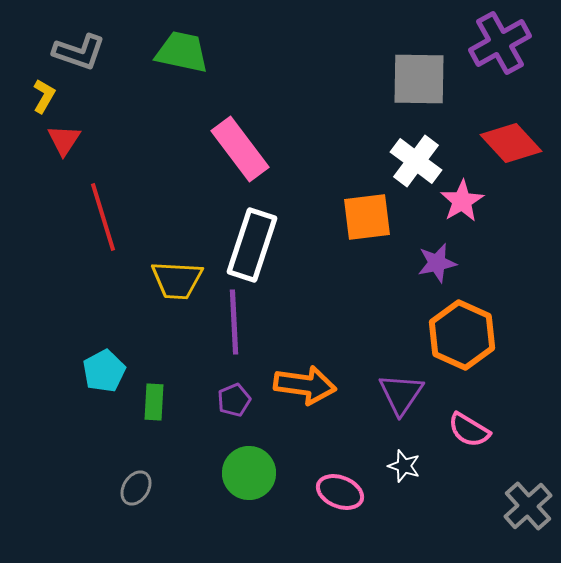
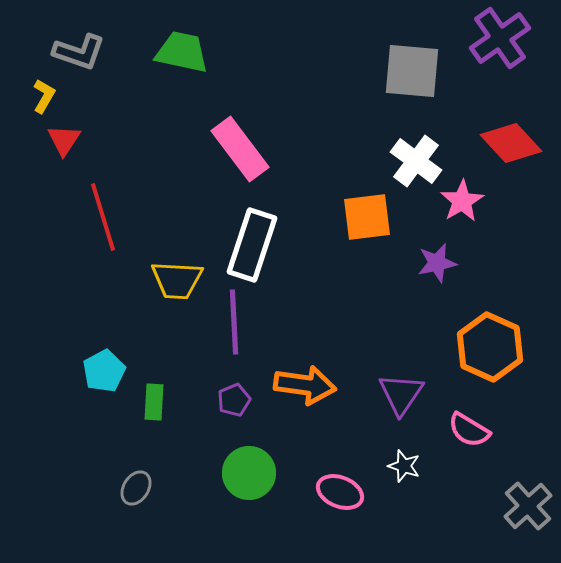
purple cross: moved 5 px up; rotated 6 degrees counterclockwise
gray square: moved 7 px left, 8 px up; rotated 4 degrees clockwise
orange hexagon: moved 28 px right, 12 px down
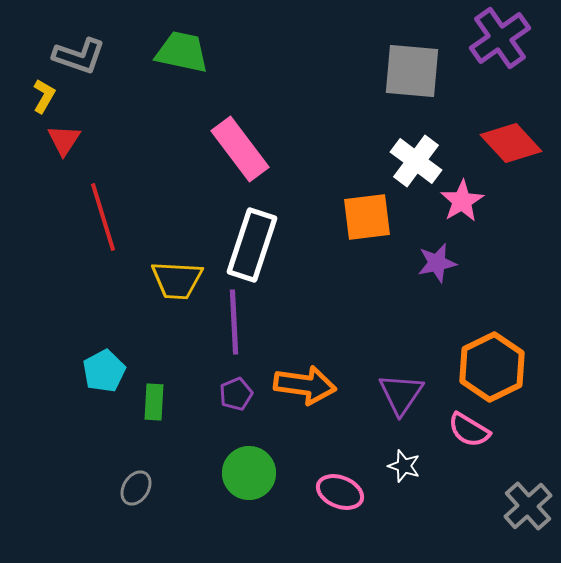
gray L-shape: moved 4 px down
orange hexagon: moved 2 px right, 20 px down; rotated 10 degrees clockwise
purple pentagon: moved 2 px right, 6 px up
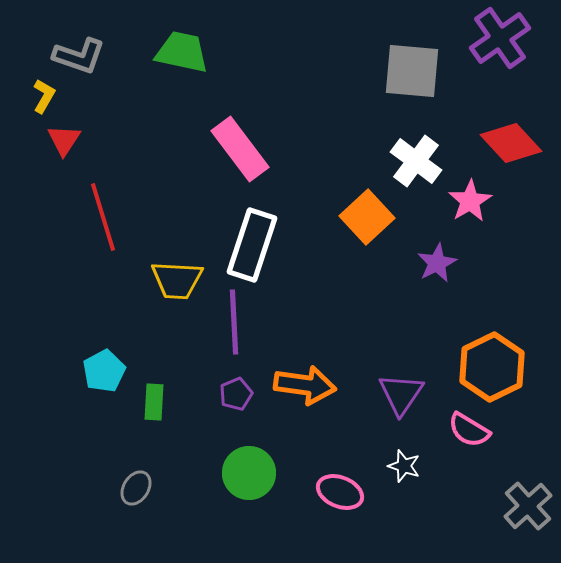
pink star: moved 8 px right
orange square: rotated 36 degrees counterclockwise
purple star: rotated 15 degrees counterclockwise
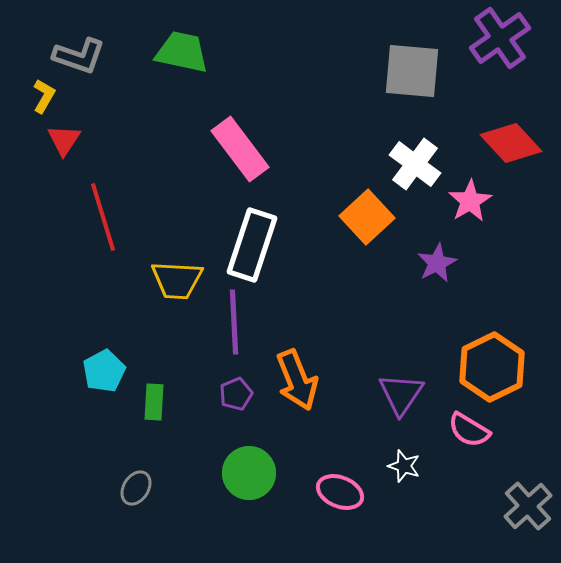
white cross: moved 1 px left, 3 px down
orange arrow: moved 8 px left, 5 px up; rotated 60 degrees clockwise
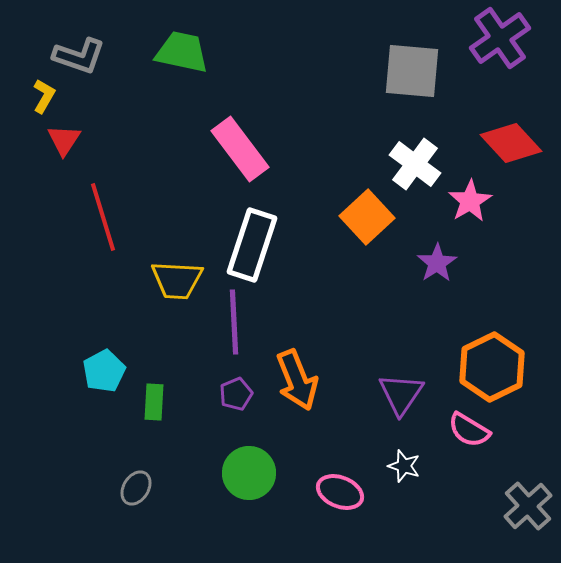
purple star: rotated 6 degrees counterclockwise
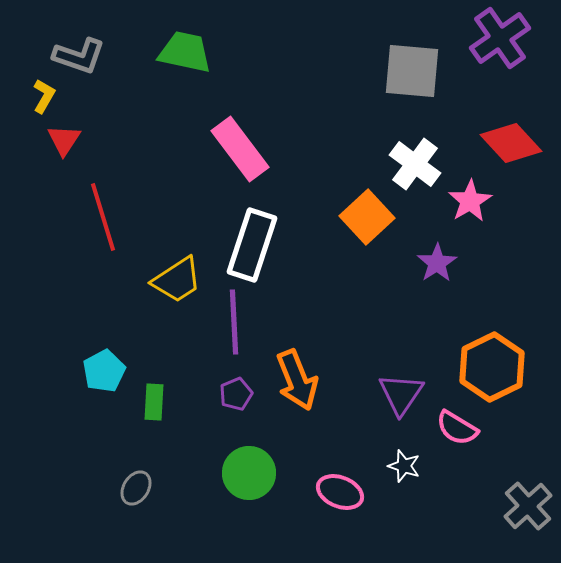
green trapezoid: moved 3 px right
yellow trapezoid: rotated 36 degrees counterclockwise
pink semicircle: moved 12 px left, 2 px up
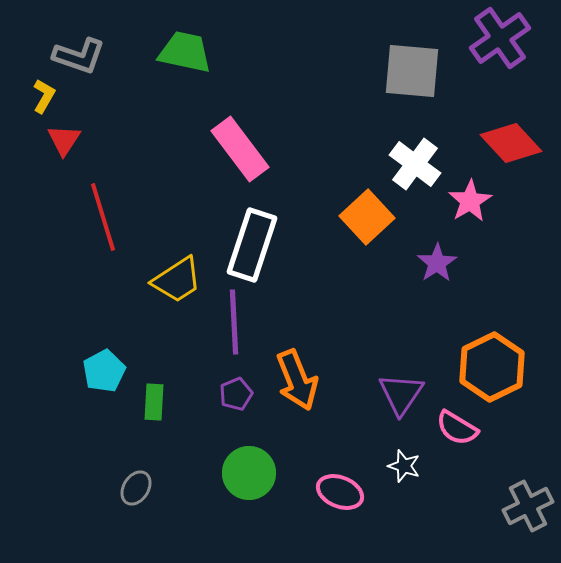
gray cross: rotated 15 degrees clockwise
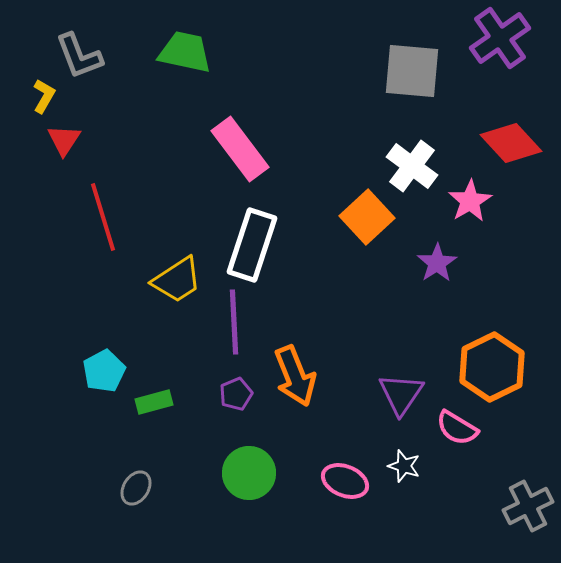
gray L-shape: rotated 50 degrees clockwise
white cross: moved 3 px left, 2 px down
orange arrow: moved 2 px left, 4 px up
green rectangle: rotated 72 degrees clockwise
pink ellipse: moved 5 px right, 11 px up
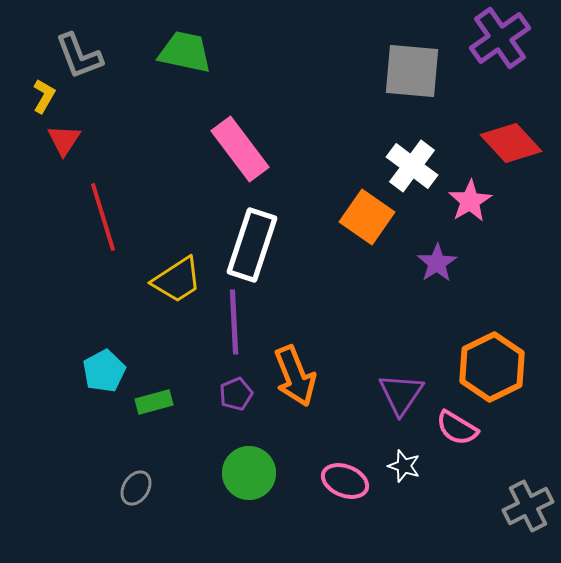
orange square: rotated 12 degrees counterclockwise
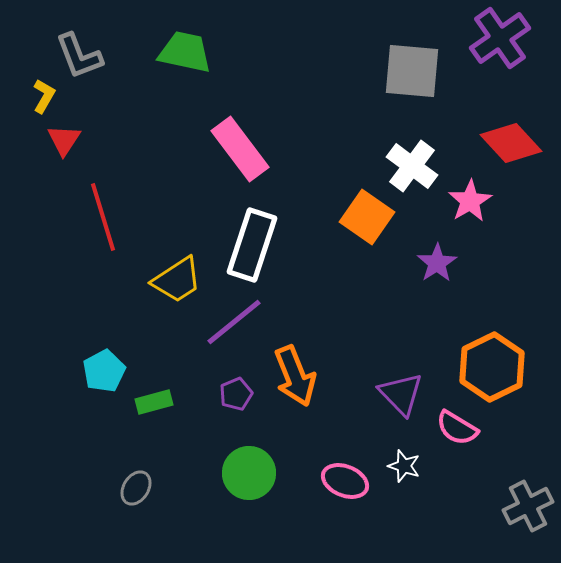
purple line: rotated 54 degrees clockwise
purple triangle: rotated 18 degrees counterclockwise
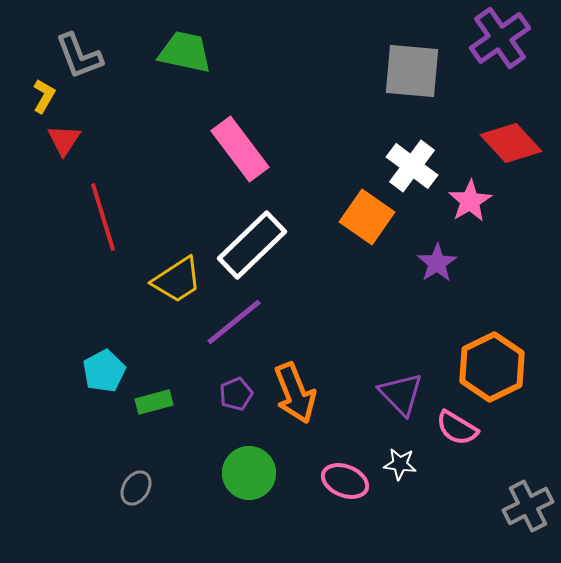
white rectangle: rotated 28 degrees clockwise
orange arrow: moved 17 px down
white star: moved 4 px left, 2 px up; rotated 12 degrees counterclockwise
